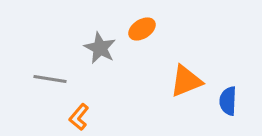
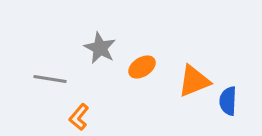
orange ellipse: moved 38 px down
orange triangle: moved 8 px right
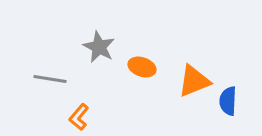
gray star: moved 1 px left, 1 px up
orange ellipse: rotated 52 degrees clockwise
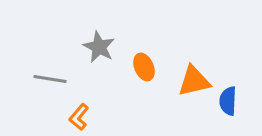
orange ellipse: moved 2 px right; rotated 48 degrees clockwise
orange triangle: rotated 9 degrees clockwise
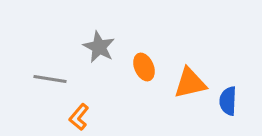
orange triangle: moved 4 px left, 2 px down
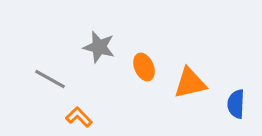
gray star: rotated 12 degrees counterclockwise
gray line: rotated 20 degrees clockwise
blue semicircle: moved 8 px right, 3 px down
orange L-shape: rotated 96 degrees clockwise
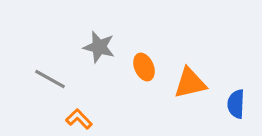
orange L-shape: moved 2 px down
